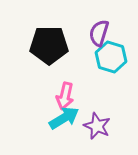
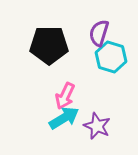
pink arrow: rotated 12 degrees clockwise
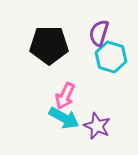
cyan arrow: rotated 60 degrees clockwise
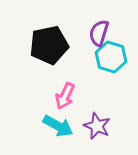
black pentagon: rotated 12 degrees counterclockwise
cyan arrow: moved 6 px left, 8 px down
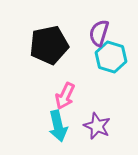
cyan arrow: rotated 48 degrees clockwise
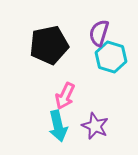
purple star: moved 2 px left
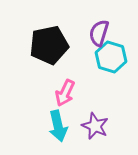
pink arrow: moved 3 px up
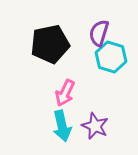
black pentagon: moved 1 px right, 1 px up
cyan arrow: moved 4 px right
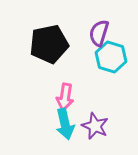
black pentagon: moved 1 px left
pink arrow: moved 4 px down; rotated 16 degrees counterclockwise
cyan arrow: moved 3 px right, 2 px up
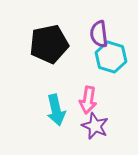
purple semicircle: moved 1 px down; rotated 24 degrees counterclockwise
pink arrow: moved 23 px right, 3 px down
cyan arrow: moved 9 px left, 14 px up
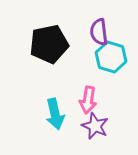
purple semicircle: moved 2 px up
cyan arrow: moved 1 px left, 4 px down
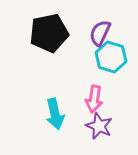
purple semicircle: moved 1 px right, 1 px down; rotated 32 degrees clockwise
black pentagon: moved 11 px up
pink arrow: moved 6 px right, 1 px up
purple star: moved 4 px right
